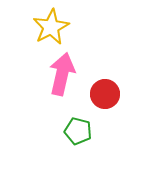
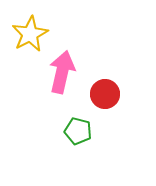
yellow star: moved 21 px left, 7 px down
pink arrow: moved 2 px up
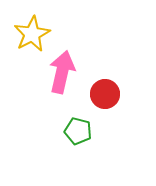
yellow star: moved 2 px right
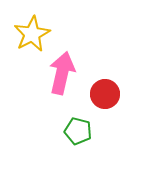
pink arrow: moved 1 px down
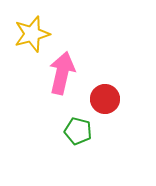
yellow star: rotated 12 degrees clockwise
red circle: moved 5 px down
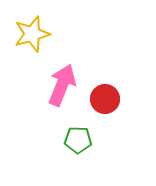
pink arrow: moved 12 px down; rotated 9 degrees clockwise
green pentagon: moved 9 px down; rotated 12 degrees counterclockwise
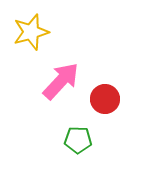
yellow star: moved 1 px left, 2 px up
pink arrow: moved 1 px left, 4 px up; rotated 21 degrees clockwise
